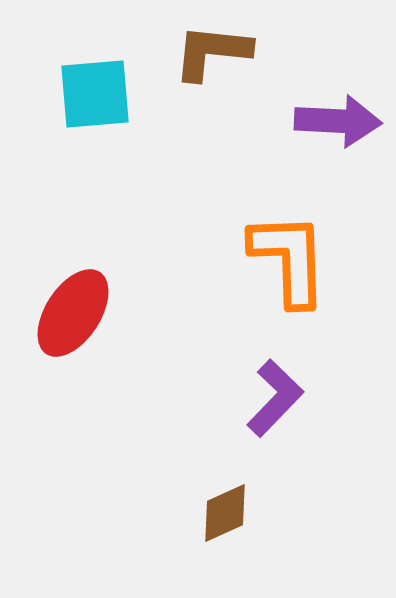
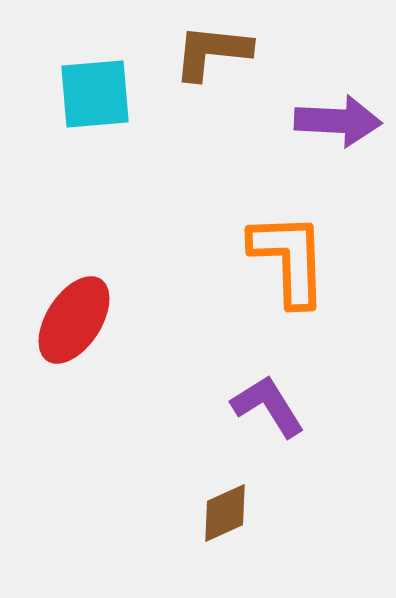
red ellipse: moved 1 px right, 7 px down
purple L-shape: moved 7 px left, 8 px down; rotated 76 degrees counterclockwise
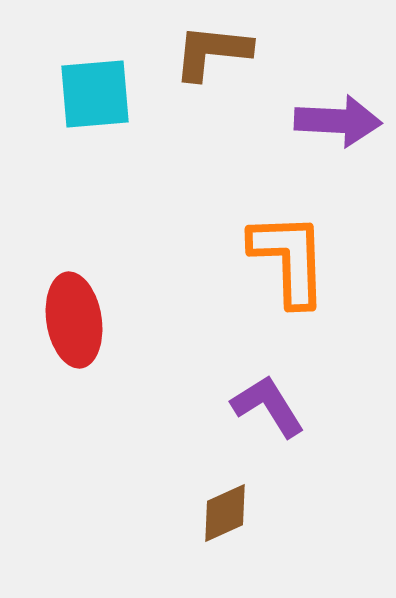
red ellipse: rotated 42 degrees counterclockwise
